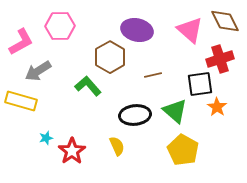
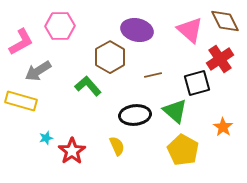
red cross: rotated 16 degrees counterclockwise
black square: moved 3 px left, 1 px up; rotated 8 degrees counterclockwise
orange star: moved 6 px right, 20 px down
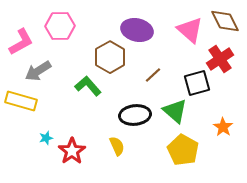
brown line: rotated 30 degrees counterclockwise
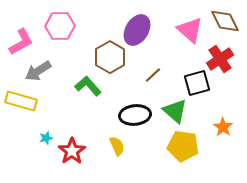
purple ellipse: rotated 72 degrees counterclockwise
yellow pentagon: moved 4 px up; rotated 20 degrees counterclockwise
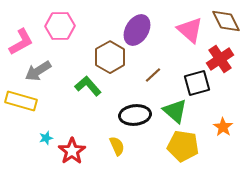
brown diamond: moved 1 px right
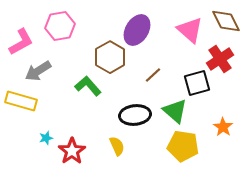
pink hexagon: rotated 8 degrees counterclockwise
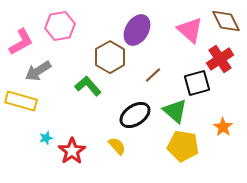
black ellipse: rotated 28 degrees counterclockwise
yellow semicircle: rotated 18 degrees counterclockwise
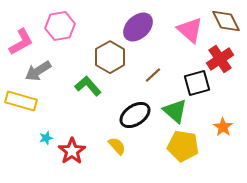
purple ellipse: moved 1 px right, 3 px up; rotated 16 degrees clockwise
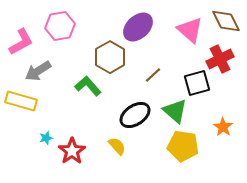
red cross: rotated 8 degrees clockwise
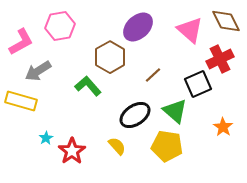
black square: moved 1 px right, 1 px down; rotated 8 degrees counterclockwise
cyan star: rotated 16 degrees counterclockwise
yellow pentagon: moved 16 px left
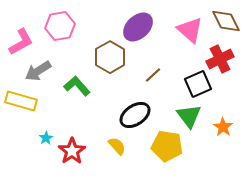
green L-shape: moved 11 px left
green triangle: moved 14 px right, 5 px down; rotated 12 degrees clockwise
